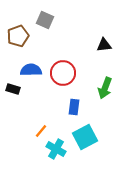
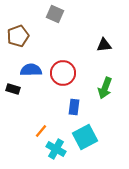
gray square: moved 10 px right, 6 px up
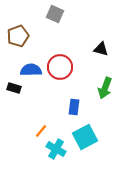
black triangle: moved 3 px left, 4 px down; rotated 21 degrees clockwise
red circle: moved 3 px left, 6 px up
black rectangle: moved 1 px right, 1 px up
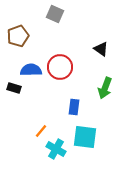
black triangle: rotated 21 degrees clockwise
cyan square: rotated 35 degrees clockwise
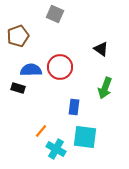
black rectangle: moved 4 px right
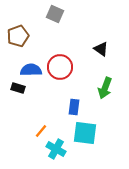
cyan square: moved 4 px up
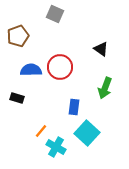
black rectangle: moved 1 px left, 10 px down
cyan square: moved 2 px right; rotated 35 degrees clockwise
cyan cross: moved 2 px up
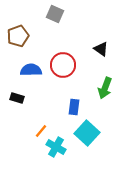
red circle: moved 3 px right, 2 px up
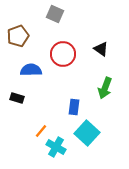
red circle: moved 11 px up
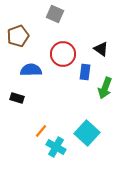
blue rectangle: moved 11 px right, 35 px up
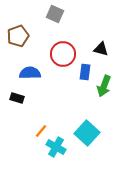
black triangle: rotated 21 degrees counterclockwise
blue semicircle: moved 1 px left, 3 px down
green arrow: moved 1 px left, 2 px up
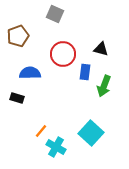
cyan square: moved 4 px right
